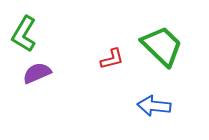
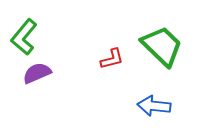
green L-shape: moved 3 px down; rotated 9 degrees clockwise
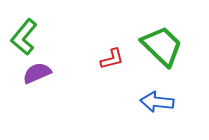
blue arrow: moved 3 px right, 4 px up
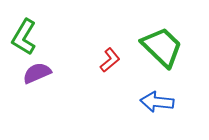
green L-shape: rotated 9 degrees counterclockwise
green trapezoid: moved 1 px down
red L-shape: moved 2 px left, 1 px down; rotated 25 degrees counterclockwise
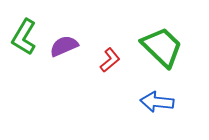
purple semicircle: moved 27 px right, 27 px up
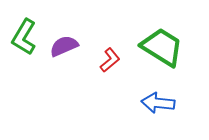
green trapezoid: rotated 12 degrees counterclockwise
blue arrow: moved 1 px right, 1 px down
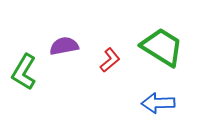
green L-shape: moved 35 px down
purple semicircle: rotated 12 degrees clockwise
blue arrow: rotated 8 degrees counterclockwise
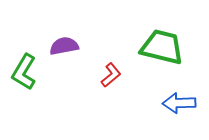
green trapezoid: rotated 18 degrees counterclockwise
red L-shape: moved 1 px right, 15 px down
blue arrow: moved 21 px right
